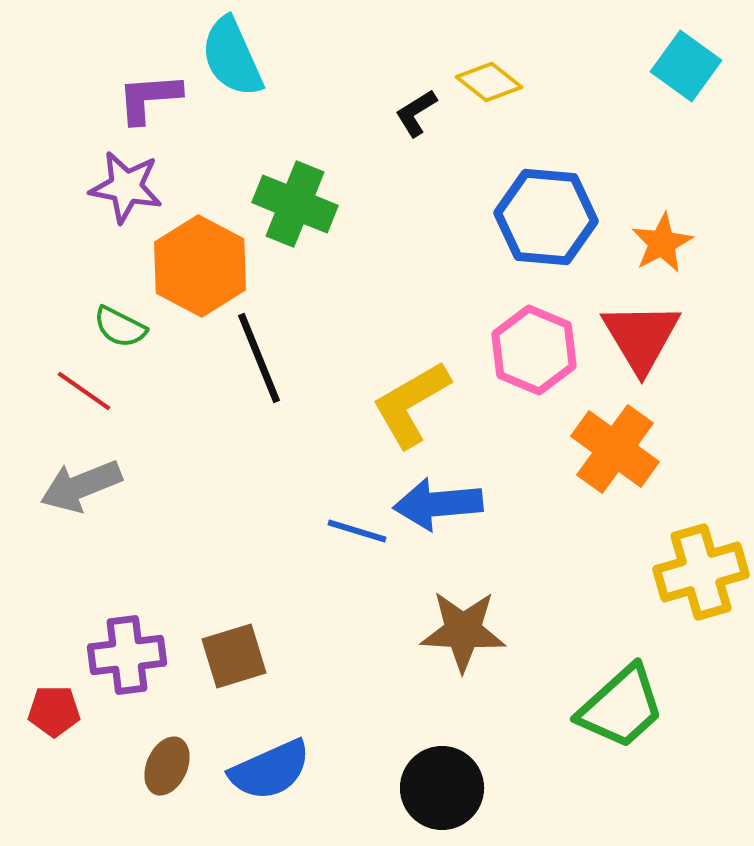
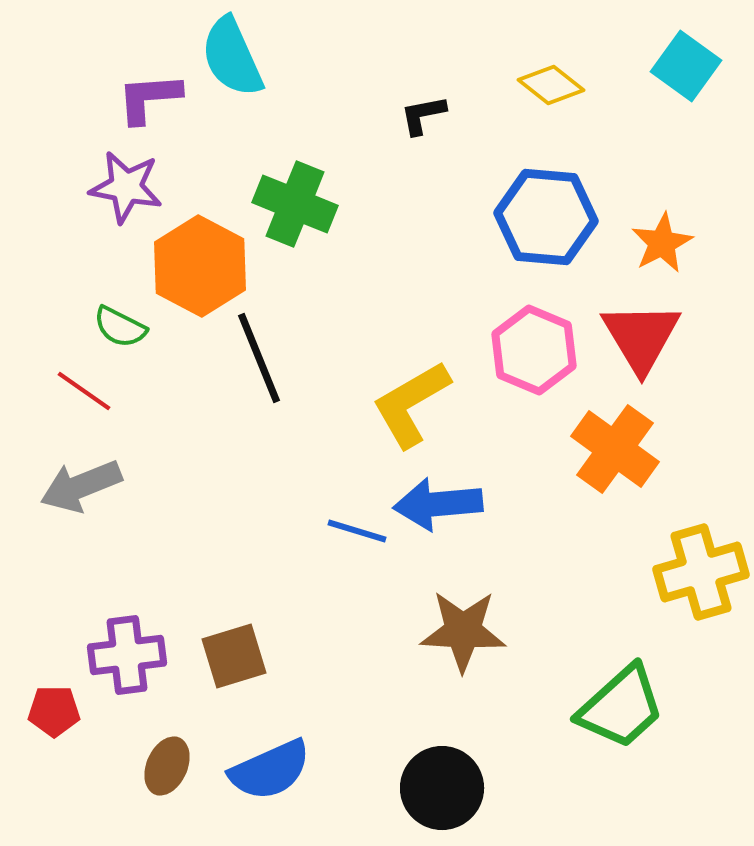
yellow diamond: moved 62 px right, 3 px down
black L-shape: moved 7 px right, 2 px down; rotated 21 degrees clockwise
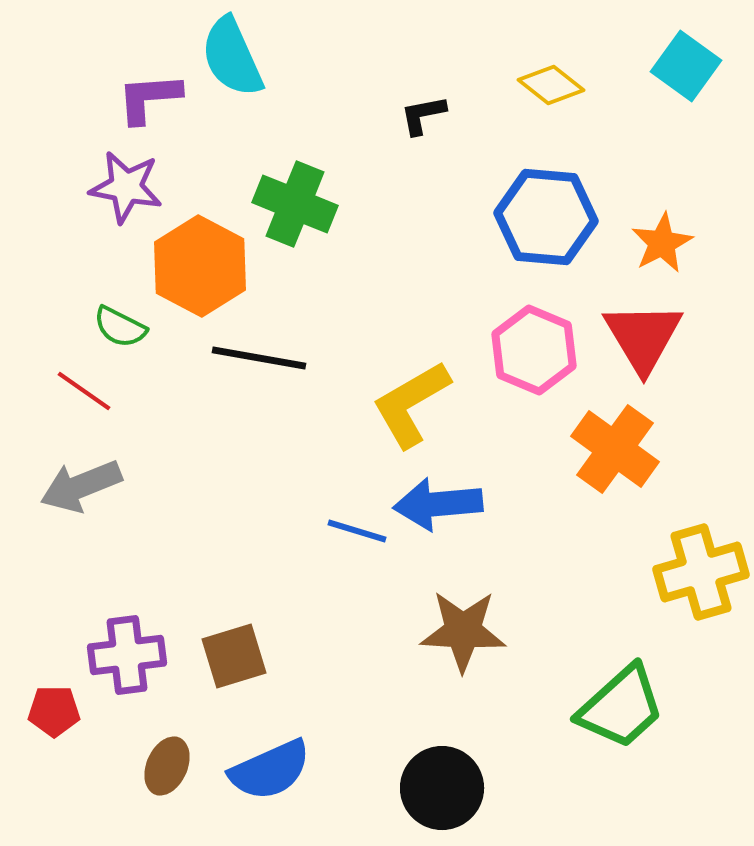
red triangle: moved 2 px right
black line: rotated 58 degrees counterclockwise
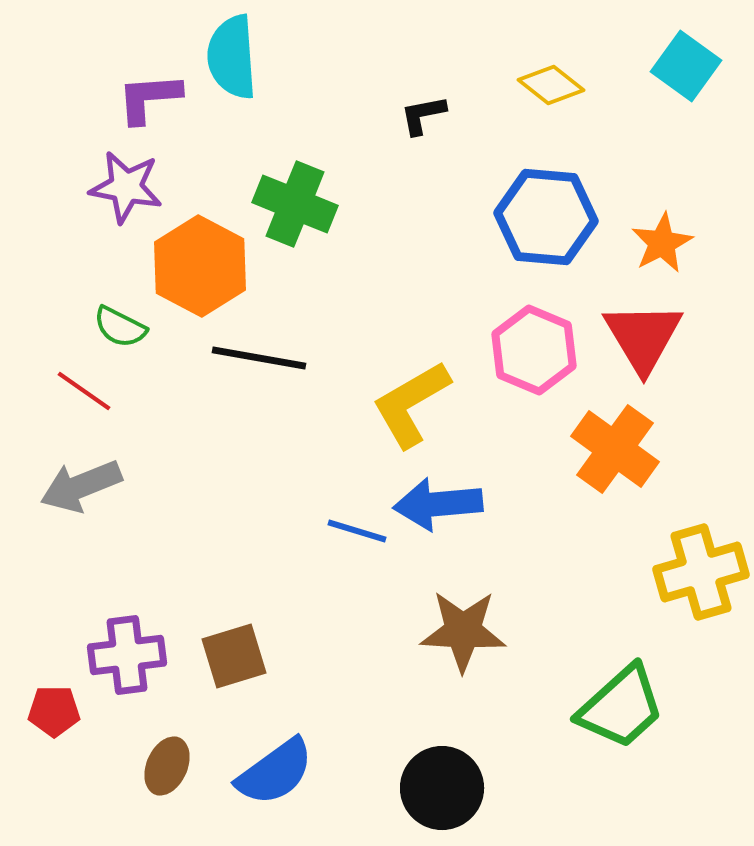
cyan semicircle: rotated 20 degrees clockwise
blue semicircle: moved 5 px right, 2 px down; rotated 12 degrees counterclockwise
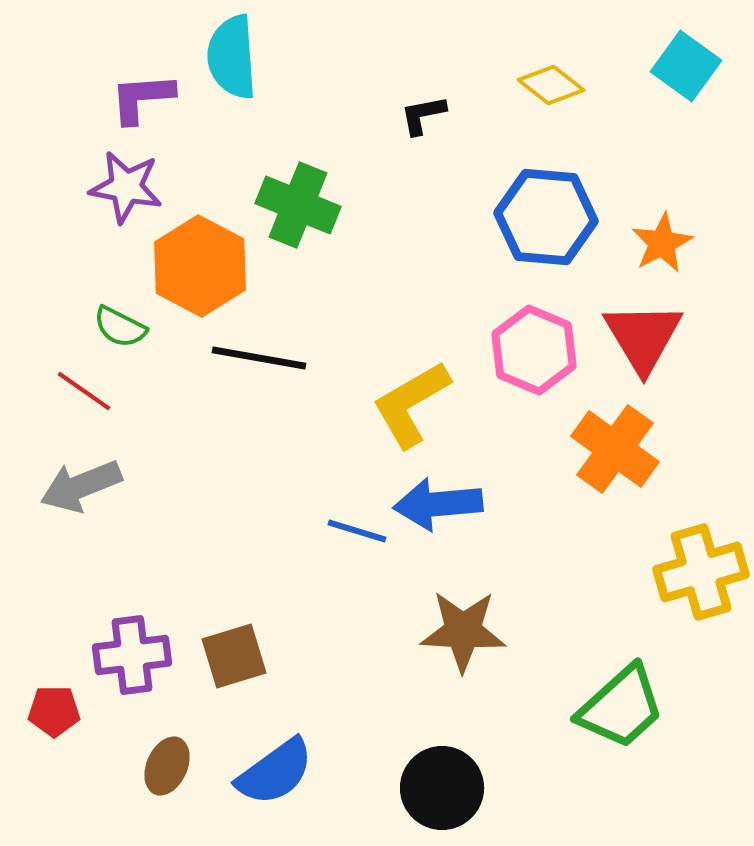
purple L-shape: moved 7 px left
green cross: moved 3 px right, 1 px down
purple cross: moved 5 px right
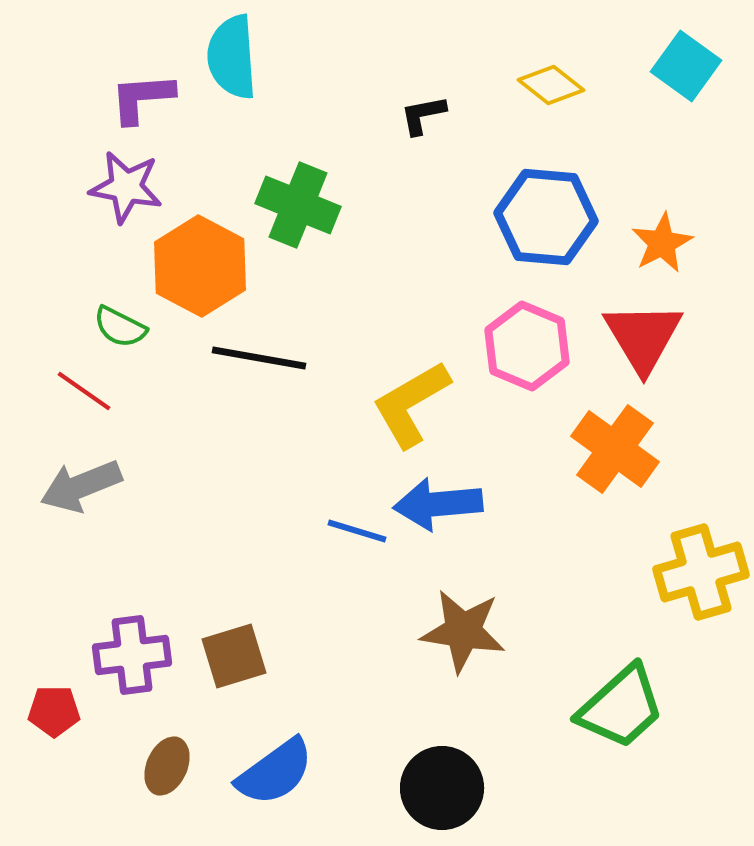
pink hexagon: moved 7 px left, 4 px up
brown star: rotated 6 degrees clockwise
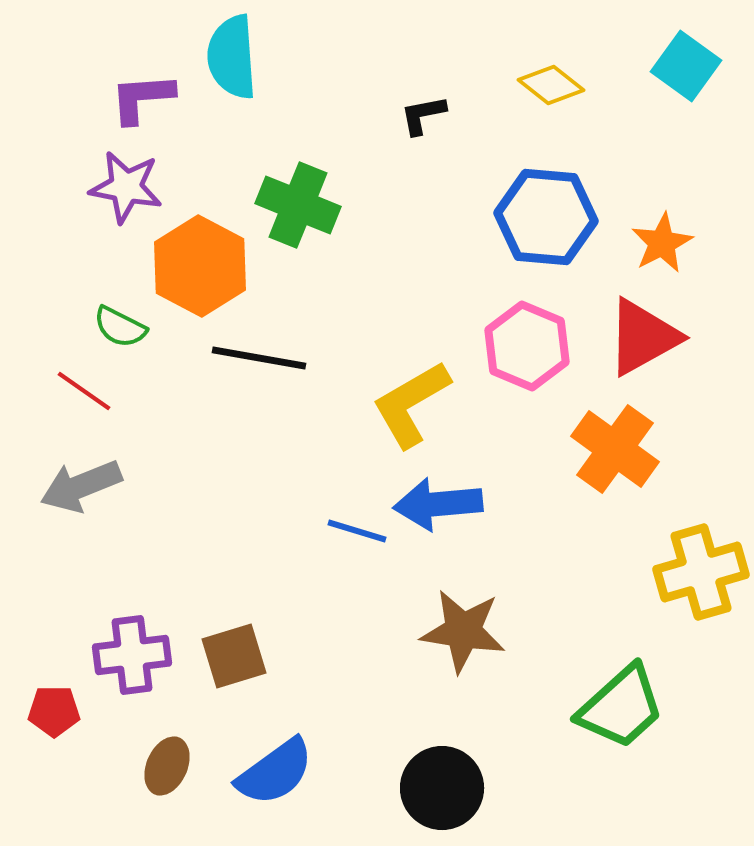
red triangle: rotated 32 degrees clockwise
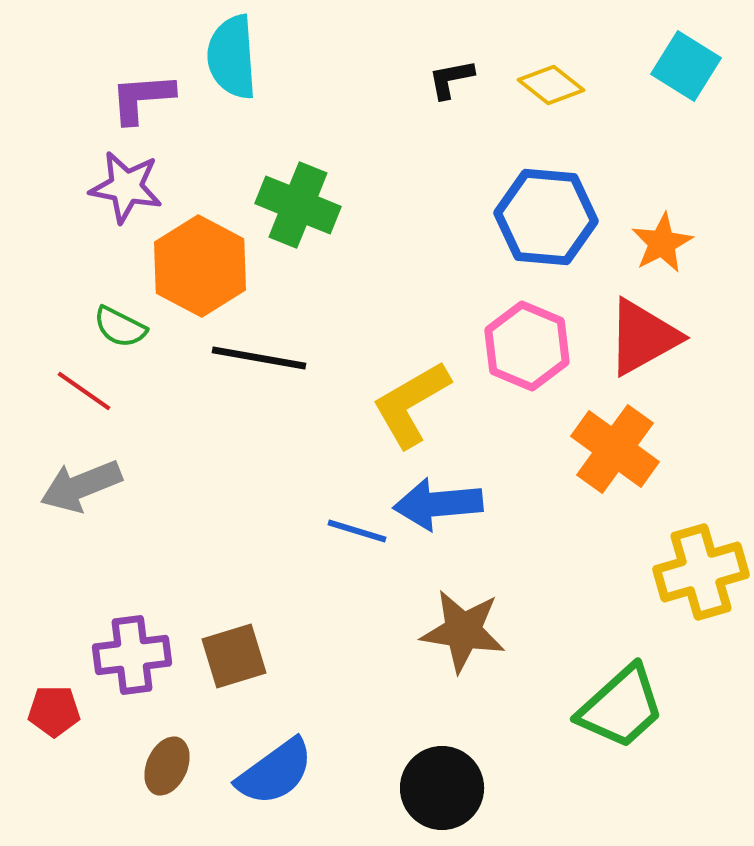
cyan square: rotated 4 degrees counterclockwise
black L-shape: moved 28 px right, 36 px up
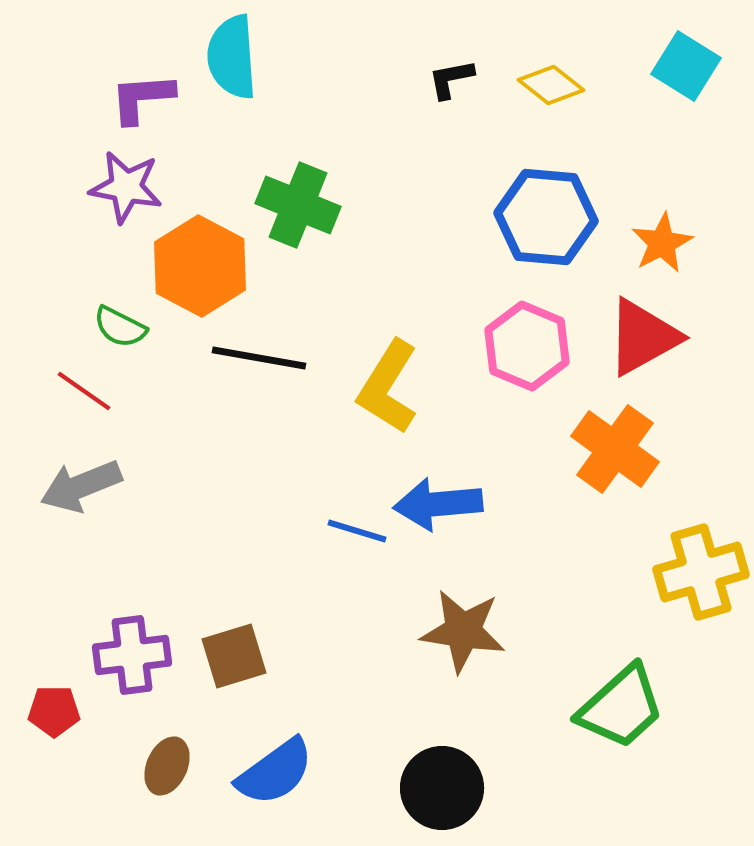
yellow L-shape: moved 23 px left, 17 px up; rotated 28 degrees counterclockwise
